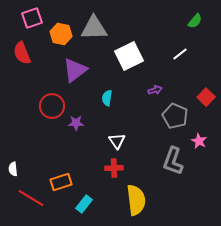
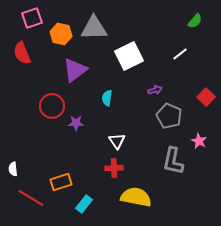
gray pentagon: moved 6 px left
gray L-shape: rotated 8 degrees counterclockwise
yellow semicircle: moved 3 px up; rotated 72 degrees counterclockwise
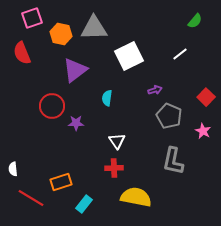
pink star: moved 4 px right, 10 px up
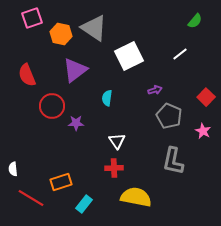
gray triangle: rotated 36 degrees clockwise
red semicircle: moved 5 px right, 22 px down
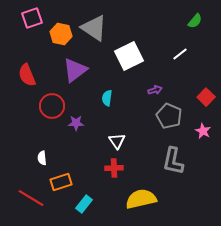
white semicircle: moved 29 px right, 11 px up
yellow semicircle: moved 5 px right, 2 px down; rotated 24 degrees counterclockwise
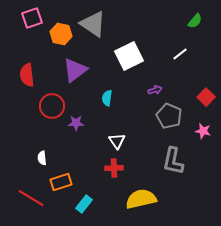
gray triangle: moved 1 px left, 4 px up
red semicircle: rotated 15 degrees clockwise
pink star: rotated 14 degrees counterclockwise
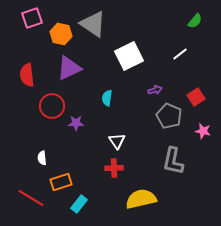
purple triangle: moved 6 px left, 2 px up; rotated 12 degrees clockwise
red square: moved 10 px left; rotated 12 degrees clockwise
cyan rectangle: moved 5 px left
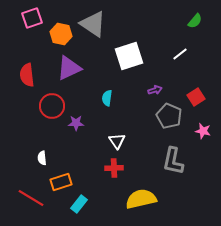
white square: rotated 8 degrees clockwise
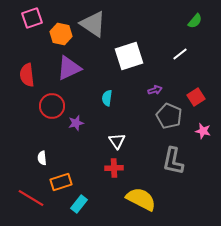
purple star: rotated 14 degrees counterclockwise
yellow semicircle: rotated 40 degrees clockwise
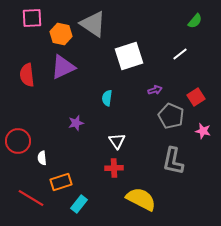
pink square: rotated 15 degrees clockwise
purple triangle: moved 6 px left, 1 px up
red circle: moved 34 px left, 35 px down
gray pentagon: moved 2 px right
